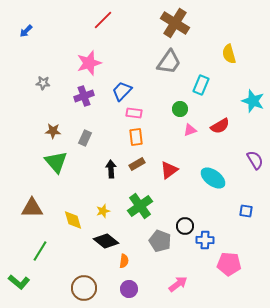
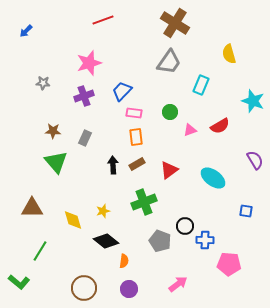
red line: rotated 25 degrees clockwise
green circle: moved 10 px left, 3 px down
black arrow: moved 2 px right, 4 px up
green cross: moved 4 px right, 4 px up; rotated 15 degrees clockwise
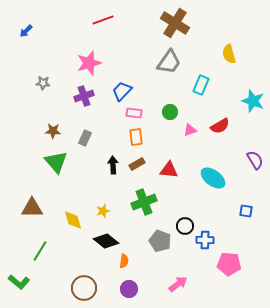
red triangle: rotated 42 degrees clockwise
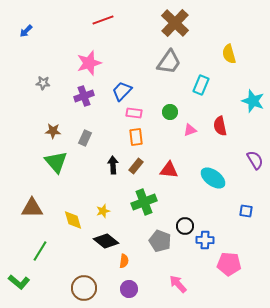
brown cross: rotated 12 degrees clockwise
red semicircle: rotated 108 degrees clockwise
brown rectangle: moved 1 px left, 2 px down; rotated 21 degrees counterclockwise
pink arrow: rotated 96 degrees counterclockwise
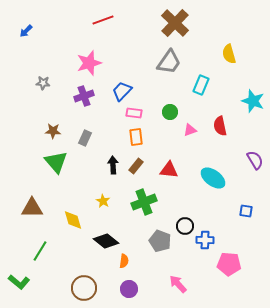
yellow star: moved 10 px up; rotated 24 degrees counterclockwise
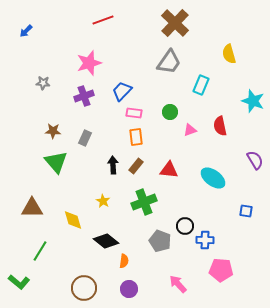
pink pentagon: moved 8 px left, 6 px down
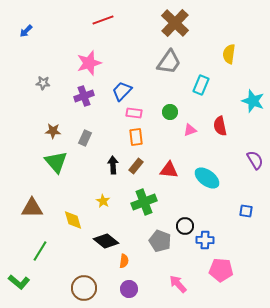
yellow semicircle: rotated 24 degrees clockwise
cyan ellipse: moved 6 px left
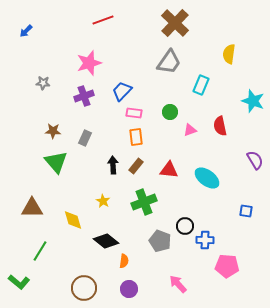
pink pentagon: moved 6 px right, 4 px up
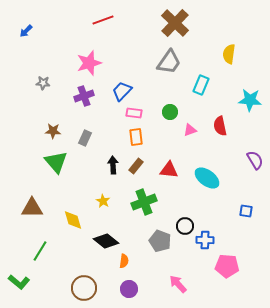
cyan star: moved 3 px left, 1 px up; rotated 15 degrees counterclockwise
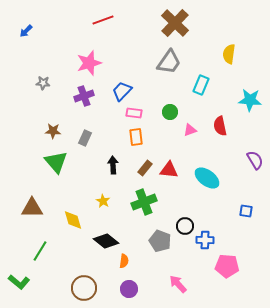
brown rectangle: moved 9 px right, 2 px down
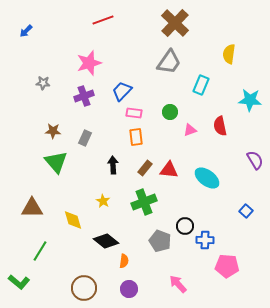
blue square: rotated 32 degrees clockwise
